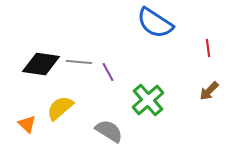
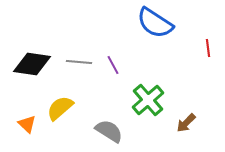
black diamond: moved 9 px left
purple line: moved 5 px right, 7 px up
brown arrow: moved 23 px left, 32 px down
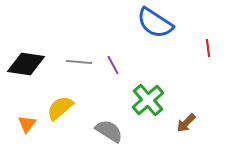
black diamond: moved 6 px left
orange triangle: rotated 24 degrees clockwise
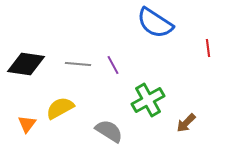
gray line: moved 1 px left, 2 px down
green cross: rotated 12 degrees clockwise
yellow semicircle: rotated 12 degrees clockwise
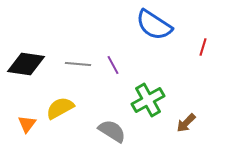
blue semicircle: moved 1 px left, 2 px down
red line: moved 5 px left, 1 px up; rotated 24 degrees clockwise
gray semicircle: moved 3 px right
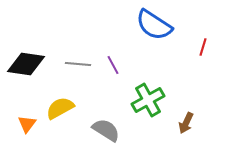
brown arrow: rotated 20 degrees counterclockwise
gray semicircle: moved 6 px left, 1 px up
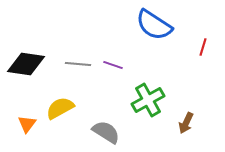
purple line: rotated 42 degrees counterclockwise
gray semicircle: moved 2 px down
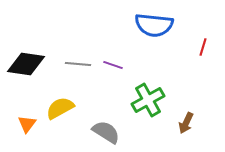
blue semicircle: rotated 27 degrees counterclockwise
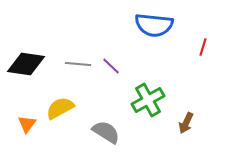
purple line: moved 2 px left, 1 px down; rotated 24 degrees clockwise
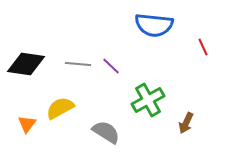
red line: rotated 42 degrees counterclockwise
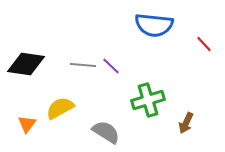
red line: moved 1 px right, 3 px up; rotated 18 degrees counterclockwise
gray line: moved 5 px right, 1 px down
green cross: rotated 12 degrees clockwise
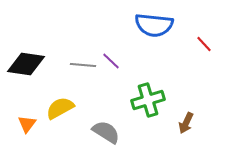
purple line: moved 5 px up
